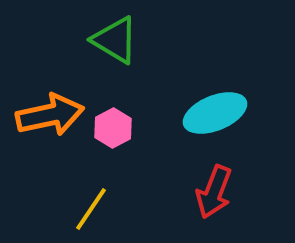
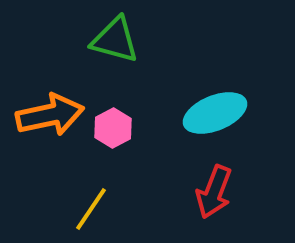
green triangle: rotated 16 degrees counterclockwise
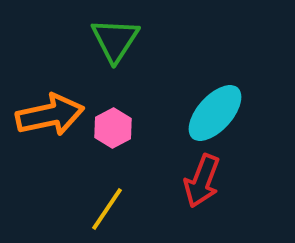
green triangle: rotated 48 degrees clockwise
cyan ellipse: rotated 26 degrees counterclockwise
red arrow: moved 12 px left, 11 px up
yellow line: moved 16 px right
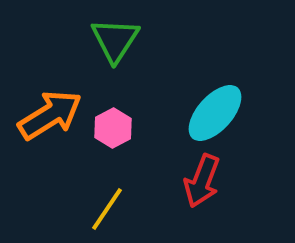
orange arrow: rotated 20 degrees counterclockwise
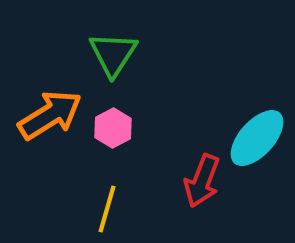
green triangle: moved 2 px left, 14 px down
cyan ellipse: moved 42 px right, 25 px down
yellow line: rotated 18 degrees counterclockwise
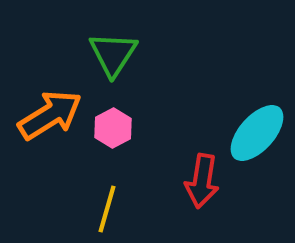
cyan ellipse: moved 5 px up
red arrow: rotated 12 degrees counterclockwise
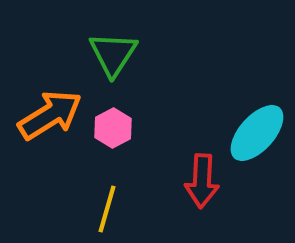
red arrow: rotated 6 degrees counterclockwise
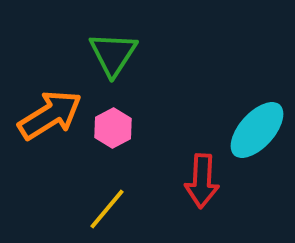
cyan ellipse: moved 3 px up
yellow line: rotated 24 degrees clockwise
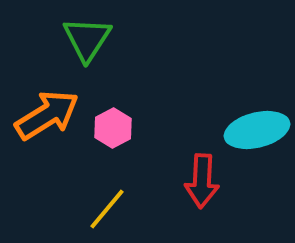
green triangle: moved 26 px left, 15 px up
orange arrow: moved 3 px left
cyan ellipse: rotated 34 degrees clockwise
